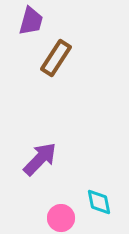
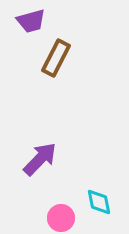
purple trapezoid: rotated 60 degrees clockwise
brown rectangle: rotated 6 degrees counterclockwise
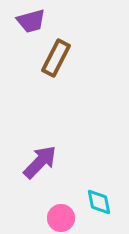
purple arrow: moved 3 px down
